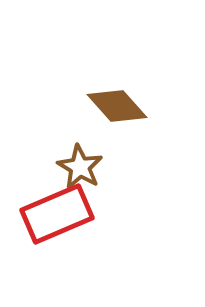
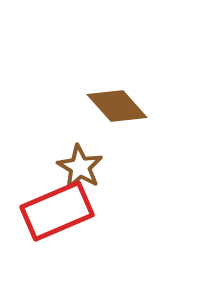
red rectangle: moved 3 px up
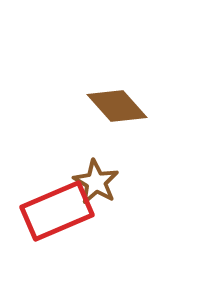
brown star: moved 16 px right, 15 px down
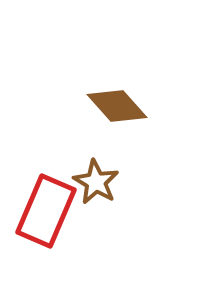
red rectangle: moved 11 px left; rotated 44 degrees counterclockwise
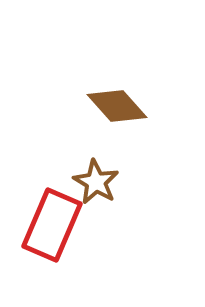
red rectangle: moved 6 px right, 14 px down
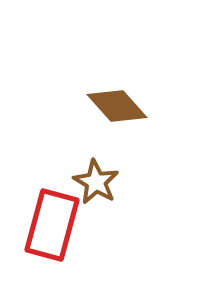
red rectangle: rotated 8 degrees counterclockwise
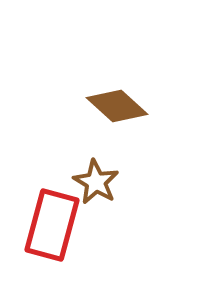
brown diamond: rotated 6 degrees counterclockwise
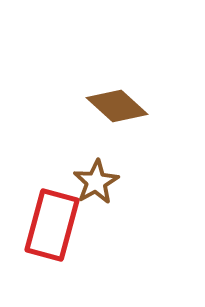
brown star: rotated 12 degrees clockwise
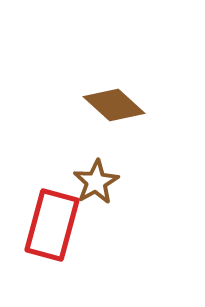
brown diamond: moved 3 px left, 1 px up
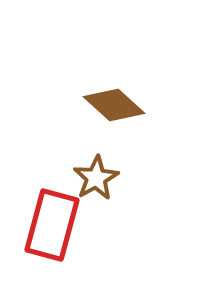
brown star: moved 4 px up
